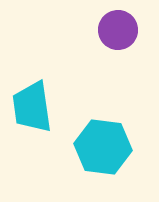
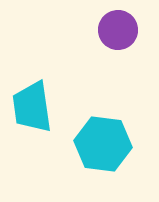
cyan hexagon: moved 3 px up
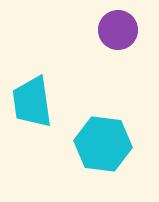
cyan trapezoid: moved 5 px up
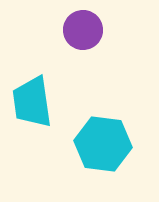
purple circle: moved 35 px left
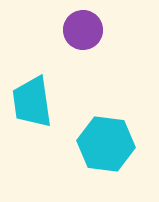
cyan hexagon: moved 3 px right
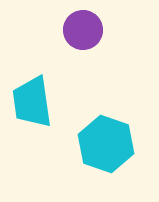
cyan hexagon: rotated 12 degrees clockwise
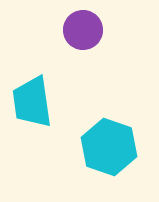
cyan hexagon: moved 3 px right, 3 px down
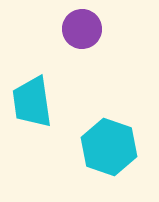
purple circle: moved 1 px left, 1 px up
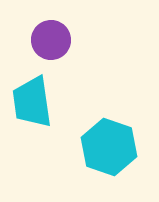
purple circle: moved 31 px left, 11 px down
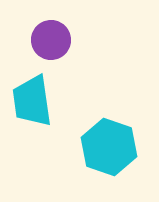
cyan trapezoid: moved 1 px up
